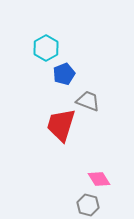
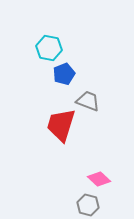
cyan hexagon: moved 3 px right; rotated 20 degrees counterclockwise
pink diamond: rotated 15 degrees counterclockwise
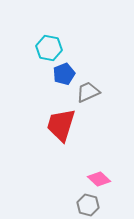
gray trapezoid: moved 9 px up; rotated 45 degrees counterclockwise
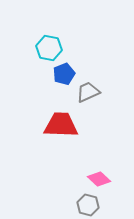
red trapezoid: rotated 75 degrees clockwise
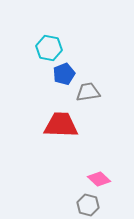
gray trapezoid: rotated 15 degrees clockwise
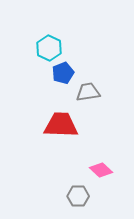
cyan hexagon: rotated 15 degrees clockwise
blue pentagon: moved 1 px left, 1 px up
pink diamond: moved 2 px right, 9 px up
gray hexagon: moved 10 px left, 9 px up; rotated 15 degrees counterclockwise
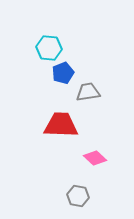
cyan hexagon: rotated 20 degrees counterclockwise
pink diamond: moved 6 px left, 12 px up
gray hexagon: rotated 10 degrees clockwise
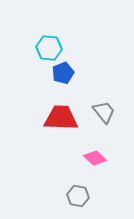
gray trapezoid: moved 16 px right, 20 px down; rotated 60 degrees clockwise
red trapezoid: moved 7 px up
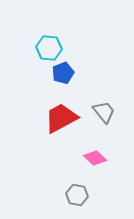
red trapezoid: rotated 30 degrees counterclockwise
gray hexagon: moved 1 px left, 1 px up
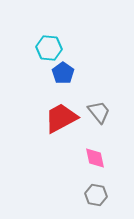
blue pentagon: rotated 15 degrees counterclockwise
gray trapezoid: moved 5 px left
pink diamond: rotated 35 degrees clockwise
gray hexagon: moved 19 px right
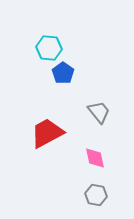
red trapezoid: moved 14 px left, 15 px down
